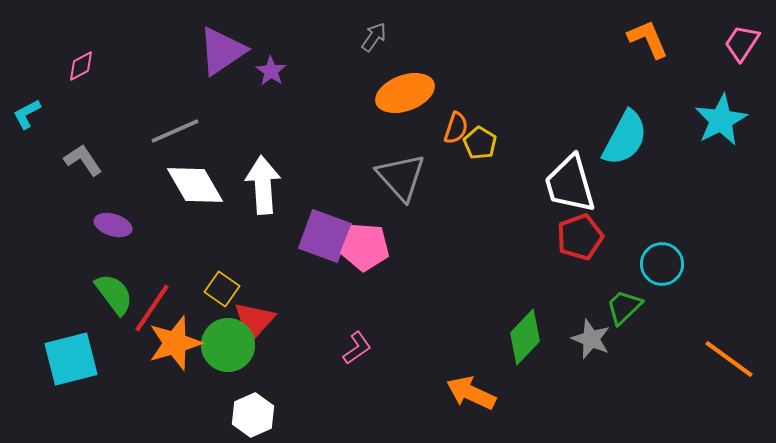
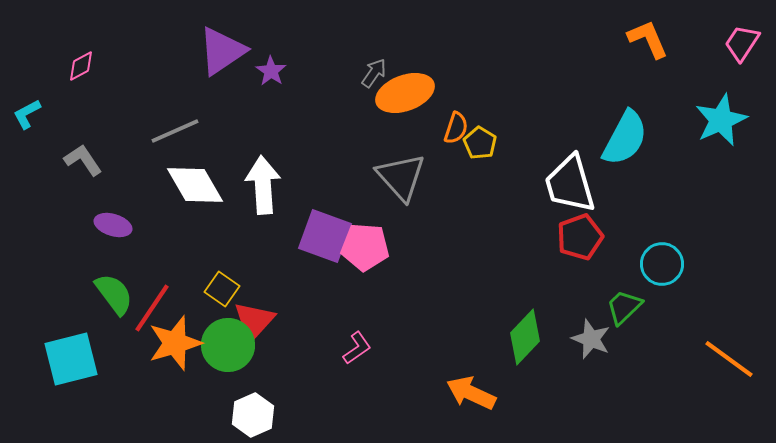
gray arrow: moved 36 px down
cyan star: rotated 4 degrees clockwise
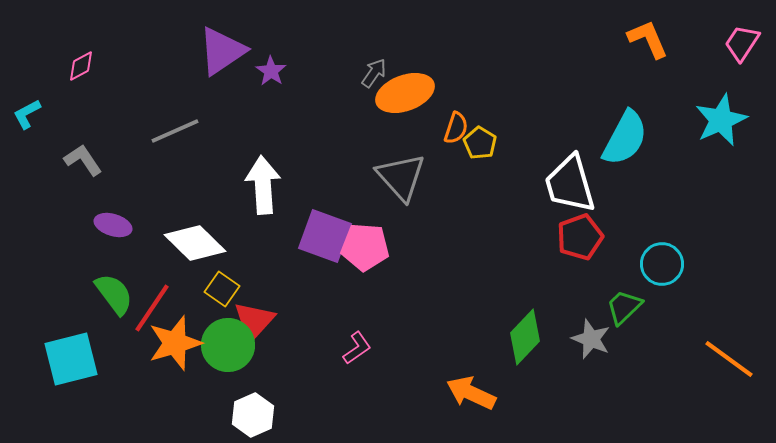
white diamond: moved 58 px down; rotated 16 degrees counterclockwise
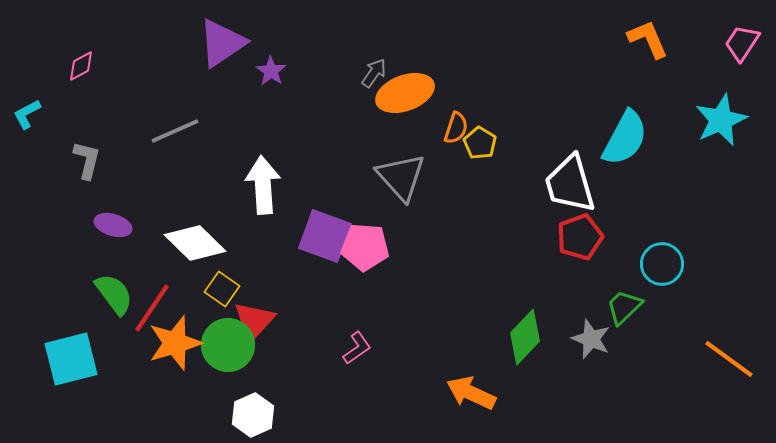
purple triangle: moved 8 px up
gray L-shape: moved 4 px right; rotated 48 degrees clockwise
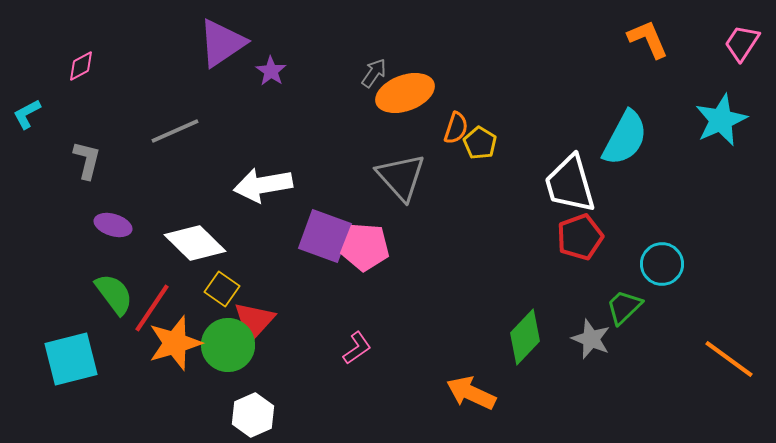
white arrow: rotated 96 degrees counterclockwise
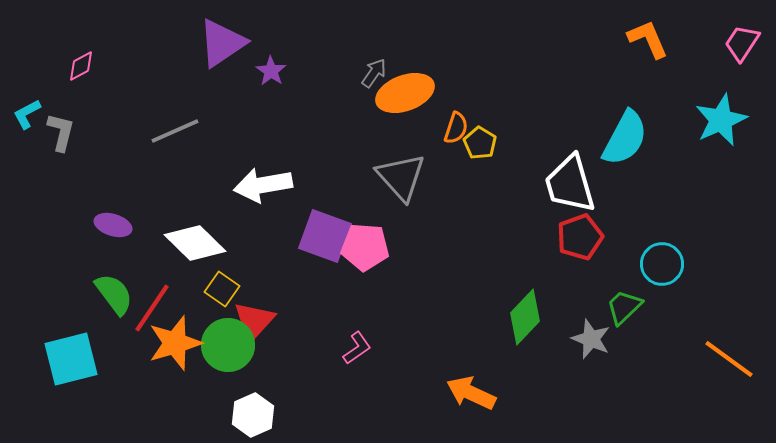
gray L-shape: moved 26 px left, 28 px up
green diamond: moved 20 px up
